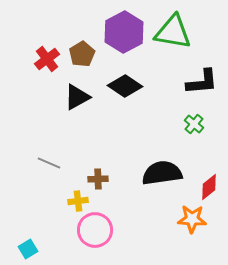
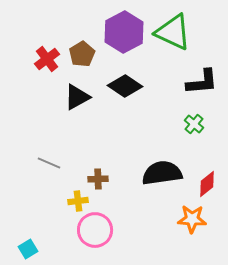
green triangle: rotated 15 degrees clockwise
red diamond: moved 2 px left, 3 px up
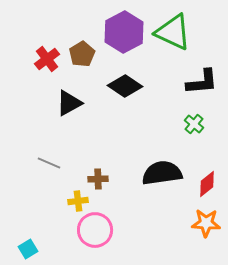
black triangle: moved 8 px left, 6 px down
orange star: moved 14 px right, 4 px down
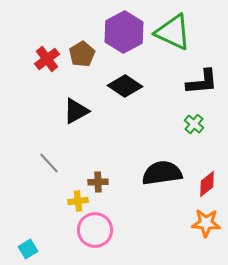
black triangle: moved 7 px right, 8 px down
gray line: rotated 25 degrees clockwise
brown cross: moved 3 px down
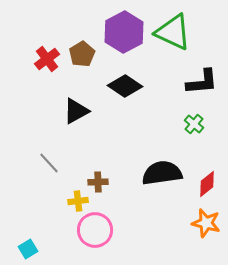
orange star: rotated 12 degrees clockwise
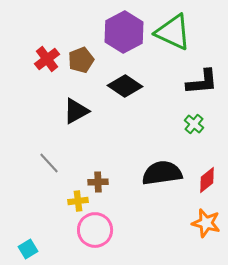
brown pentagon: moved 1 px left, 6 px down; rotated 10 degrees clockwise
red diamond: moved 4 px up
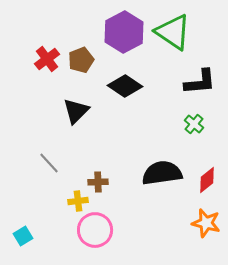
green triangle: rotated 9 degrees clockwise
black L-shape: moved 2 px left
black triangle: rotated 16 degrees counterclockwise
cyan square: moved 5 px left, 13 px up
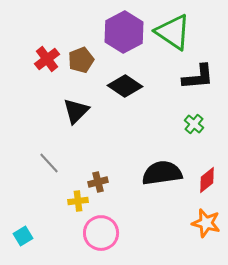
black L-shape: moved 2 px left, 5 px up
brown cross: rotated 12 degrees counterclockwise
pink circle: moved 6 px right, 3 px down
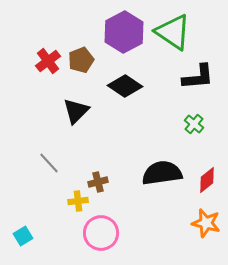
red cross: moved 1 px right, 2 px down
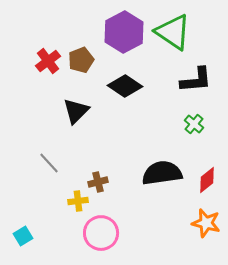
black L-shape: moved 2 px left, 3 px down
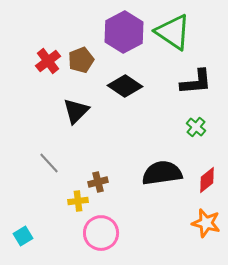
black L-shape: moved 2 px down
green cross: moved 2 px right, 3 px down
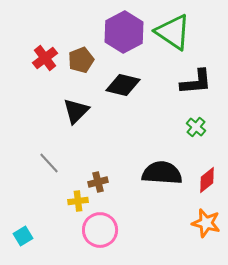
red cross: moved 3 px left, 3 px up
black diamond: moved 2 px left, 1 px up; rotated 20 degrees counterclockwise
black semicircle: rotated 12 degrees clockwise
pink circle: moved 1 px left, 3 px up
